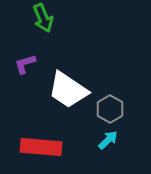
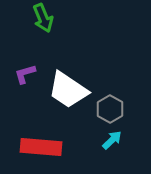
purple L-shape: moved 10 px down
cyan arrow: moved 4 px right
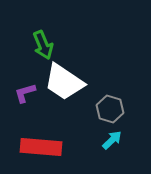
green arrow: moved 27 px down
purple L-shape: moved 19 px down
white trapezoid: moved 4 px left, 8 px up
gray hexagon: rotated 12 degrees counterclockwise
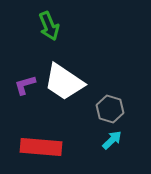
green arrow: moved 6 px right, 19 px up
purple L-shape: moved 8 px up
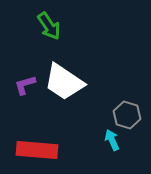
green arrow: rotated 12 degrees counterclockwise
gray hexagon: moved 17 px right, 6 px down
cyan arrow: rotated 70 degrees counterclockwise
red rectangle: moved 4 px left, 3 px down
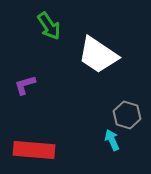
white trapezoid: moved 34 px right, 27 px up
red rectangle: moved 3 px left
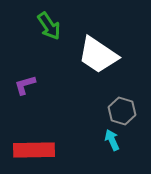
gray hexagon: moved 5 px left, 4 px up
red rectangle: rotated 6 degrees counterclockwise
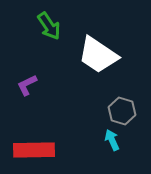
purple L-shape: moved 2 px right; rotated 10 degrees counterclockwise
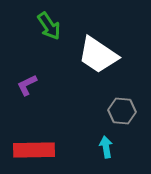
gray hexagon: rotated 12 degrees counterclockwise
cyan arrow: moved 6 px left, 7 px down; rotated 15 degrees clockwise
